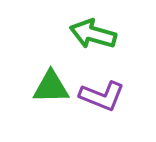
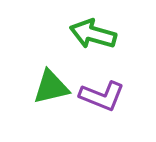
green triangle: rotated 12 degrees counterclockwise
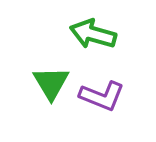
green triangle: moved 4 px up; rotated 48 degrees counterclockwise
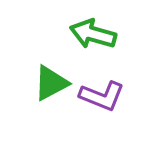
green triangle: rotated 33 degrees clockwise
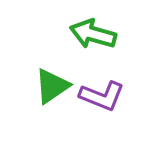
green triangle: moved 1 px right, 3 px down; rotated 6 degrees counterclockwise
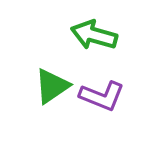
green arrow: moved 1 px right, 1 px down
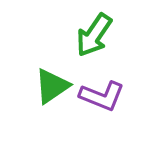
green arrow: rotated 72 degrees counterclockwise
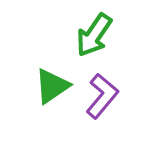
purple L-shape: rotated 72 degrees counterclockwise
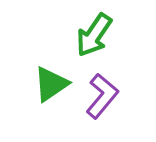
green triangle: moved 1 px left, 2 px up
